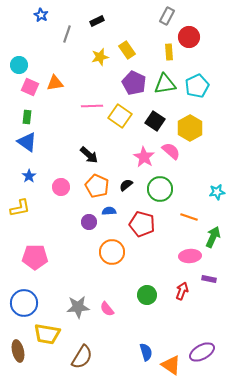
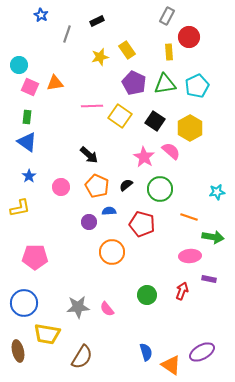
green arrow at (213, 237): rotated 75 degrees clockwise
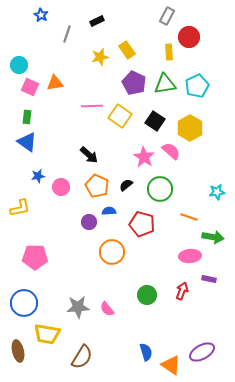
blue star at (29, 176): moved 9 px right; rotated 24 degrees clockwise
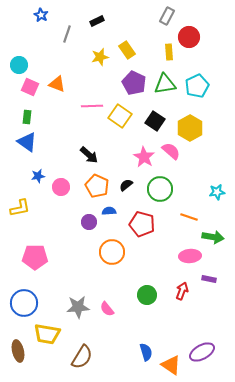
orange triangle at (55, 83): moved 2 px right, 1 px down; rotated 30 degrees clockwise
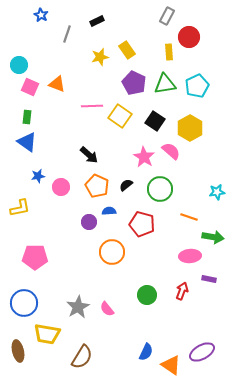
gray star at (78, 307): rotated 25 degrees counterclockwise
blue semicircle at (146, 352): rotated 42 degrees clockwise
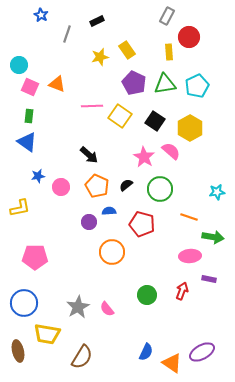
green rectangle at (27, 117): moved 2 px right, 1 px up
orange triangle at (171, 365): moved 1 px right, 2 px up
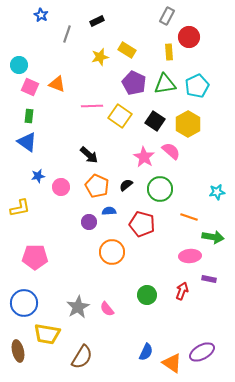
yellow rectangle at (127, 50): rotated 24 degrees counterclockwise
yellow hexagon at (190, 128): moved 2 px left, 4 px up
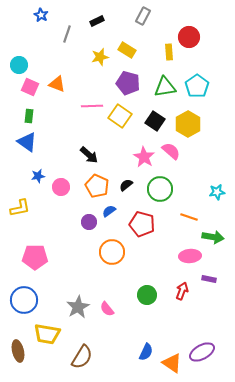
gray rectangle at (167, 16): moved 24 px left
purple pentagon at (134, 83): moved 6 px left; rotated 10 degrees counterclockwise
green triangle at (165, 84): moved 3 px down
cyan pentagon at (197, 86): rotated 10 degrees counterclockwise
blue semicircle at (109, 211): rotated 32 degrees counterclockwise
blue circle at (24, 303): moved 3 px up
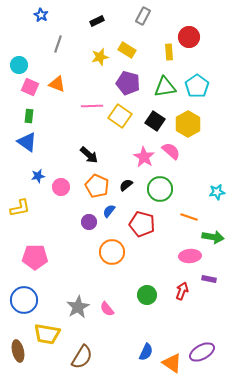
gray line at (67, 34): moved 9 px left, 10 px down
blue semicircle at (109, 211): rotated 16 degrees counterclockwise
